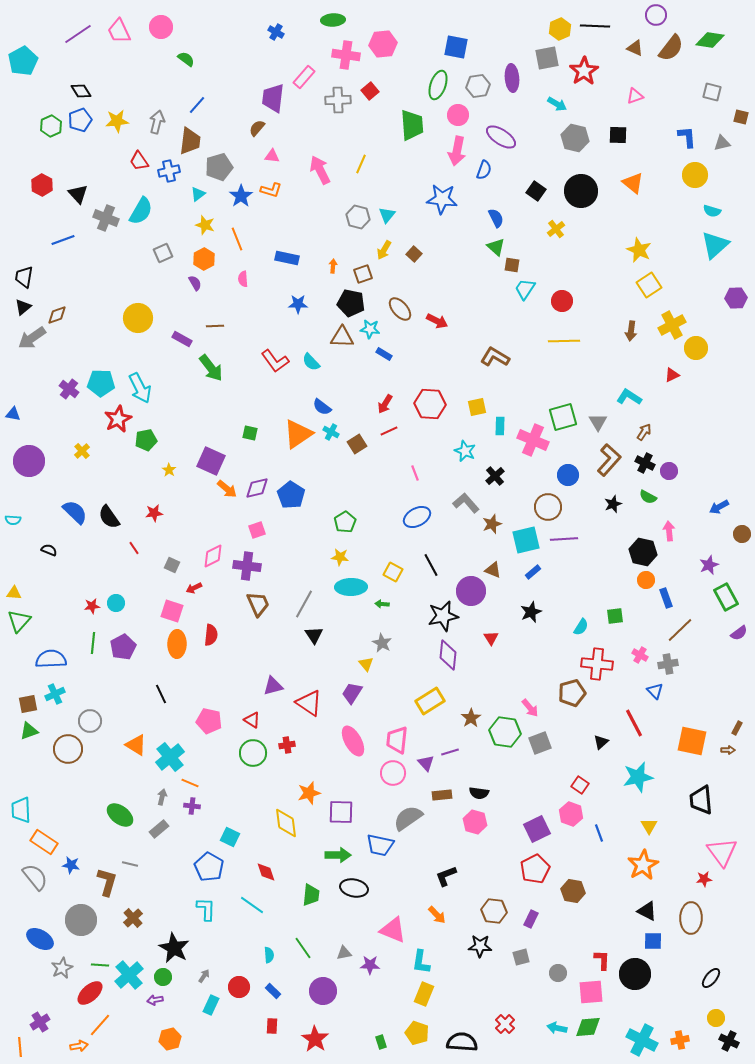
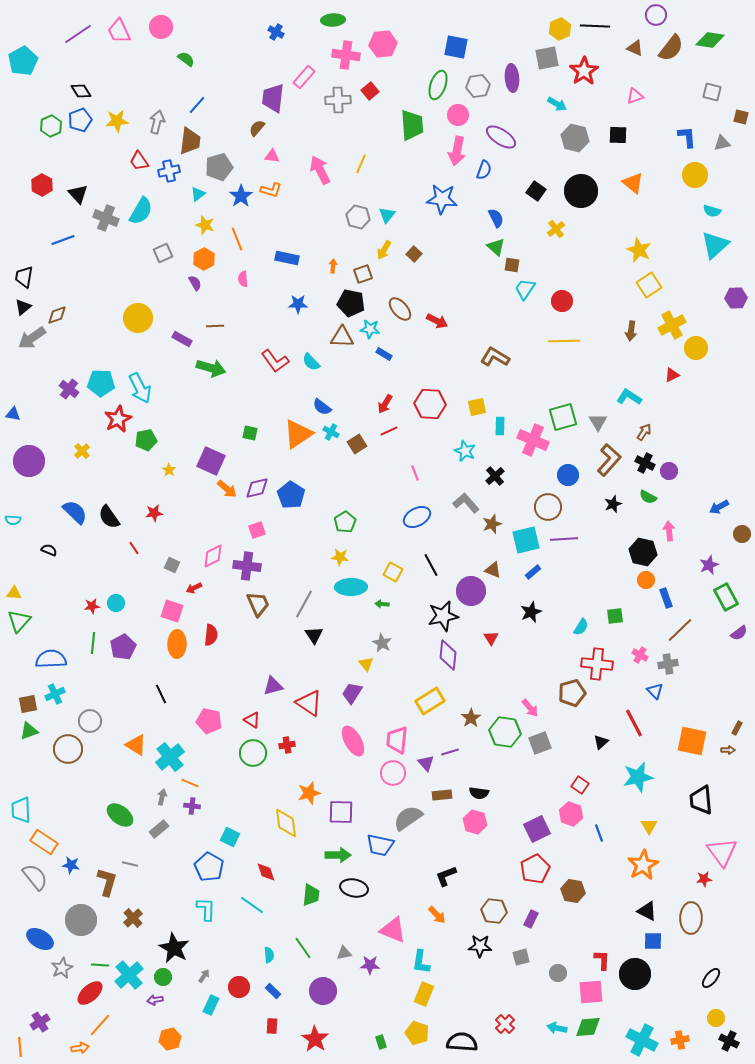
green arrow at (211, 368): rotated 36 degrees counterclockwise
orange arrow at (79, 1046): moved 1 px right, 2 px down
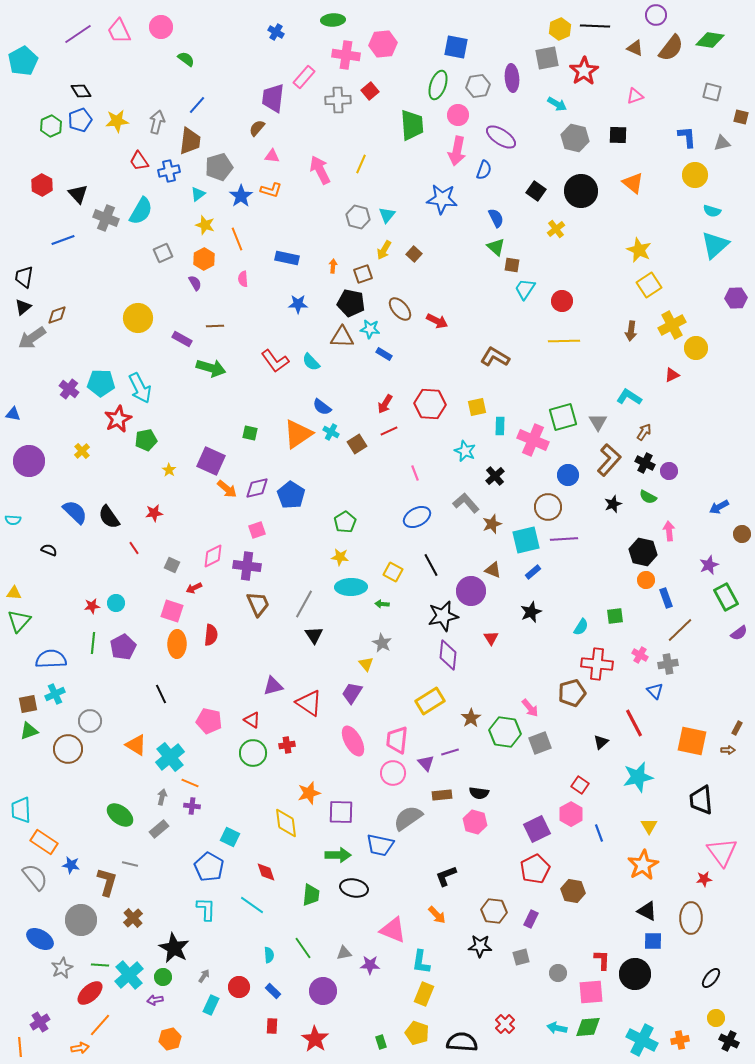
pink hexagon at (571, 814): rotated 10 degrees clockwise
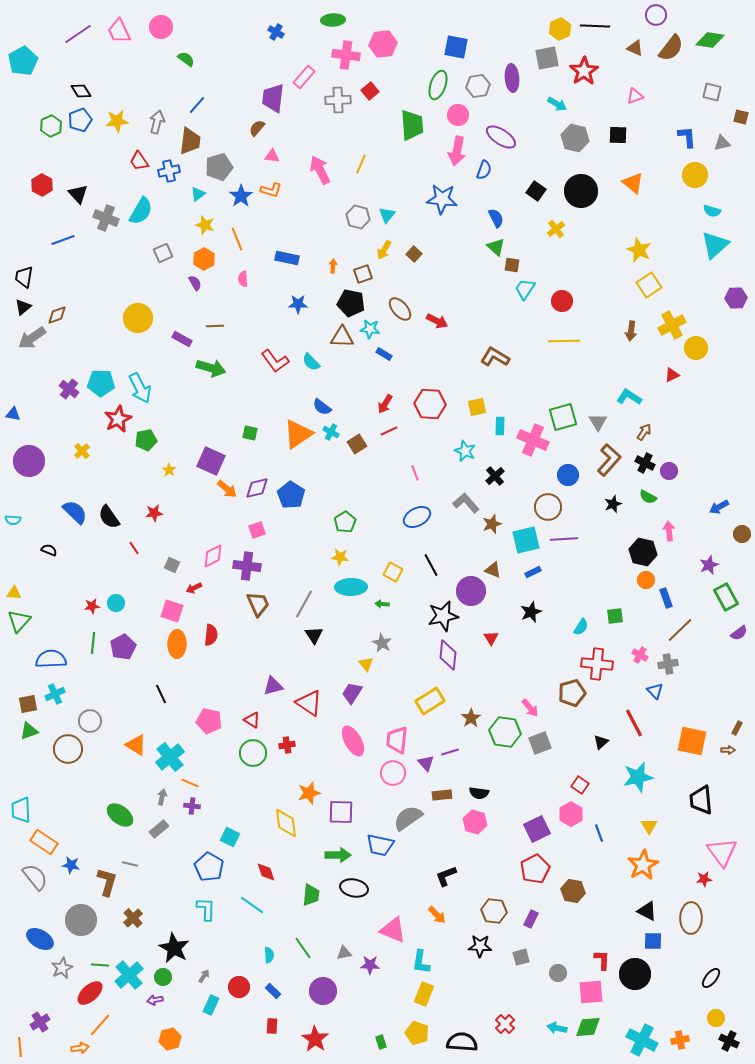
blue rectangle at (533, 572): rotated 14 degrees clockwise
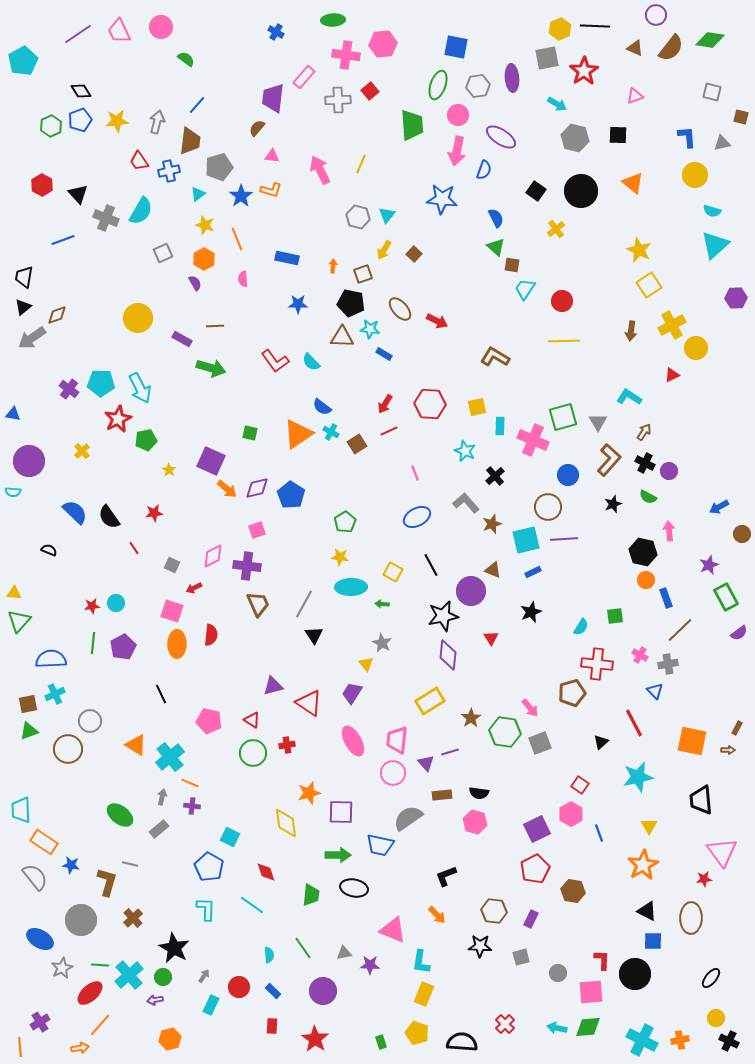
cyan semicircle at (13, 520): moved 28 px up
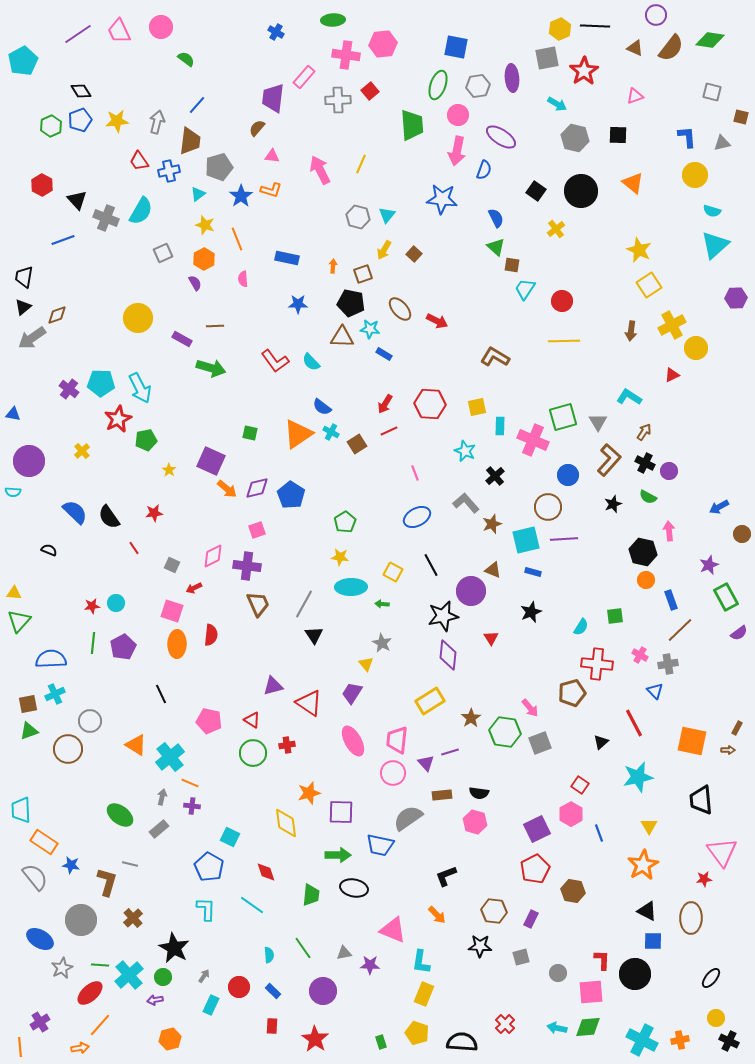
black triangle at (78, 194): moved 1 px left, 6 px down
blue rectangle at (533, 572): rotated 42 degrees clockwise
blue rectangle at (666, 598): moved 5 px right, 2 px down
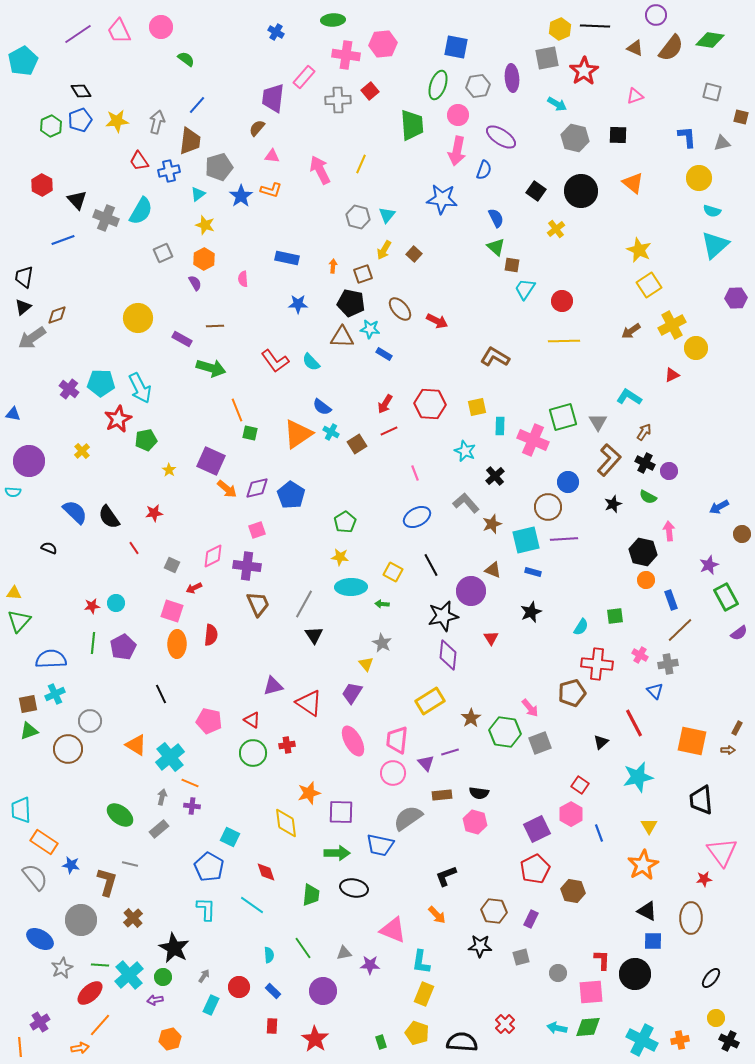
yellow circle at (695, 175): moved 4 px right, 3 px down
orange line at (237, 239): moved 171 px down
brown arrow at (631, 331): rotated 48 degrees clockwise
blue circle at (568, 475): moved 7 px down
black semicircle at (49, 550): moved 2 px up
green arrow at (338, 855): moved 1 px left, 2 px up
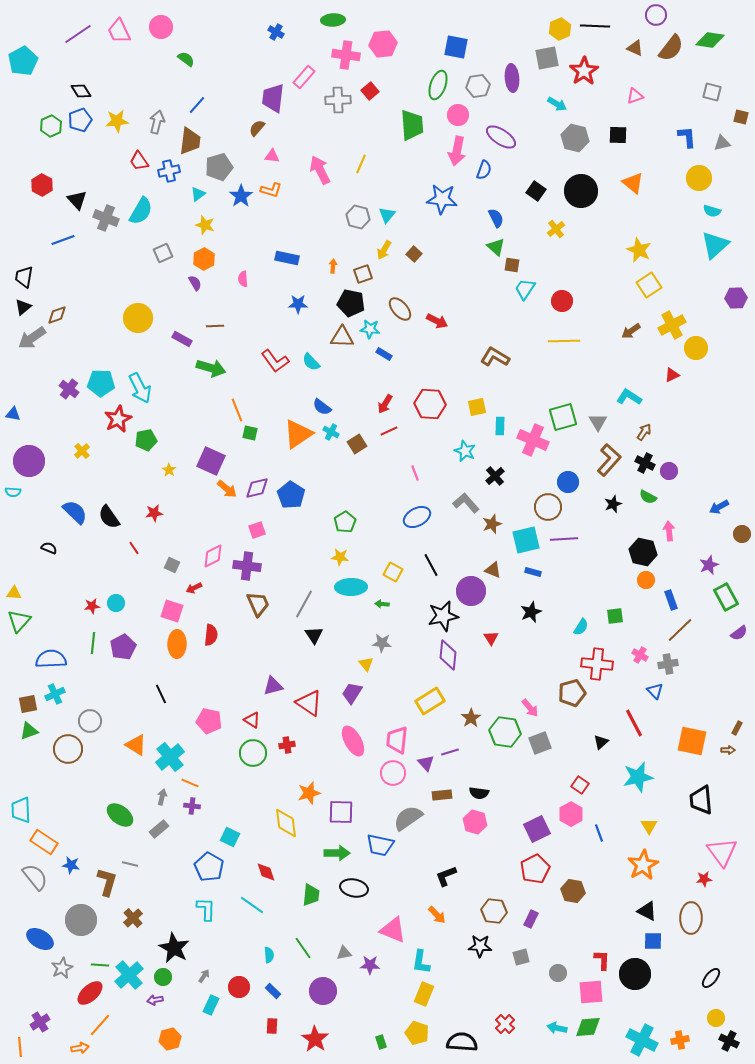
gray star at (382, 643): rotated 24 degrees counterclockwise
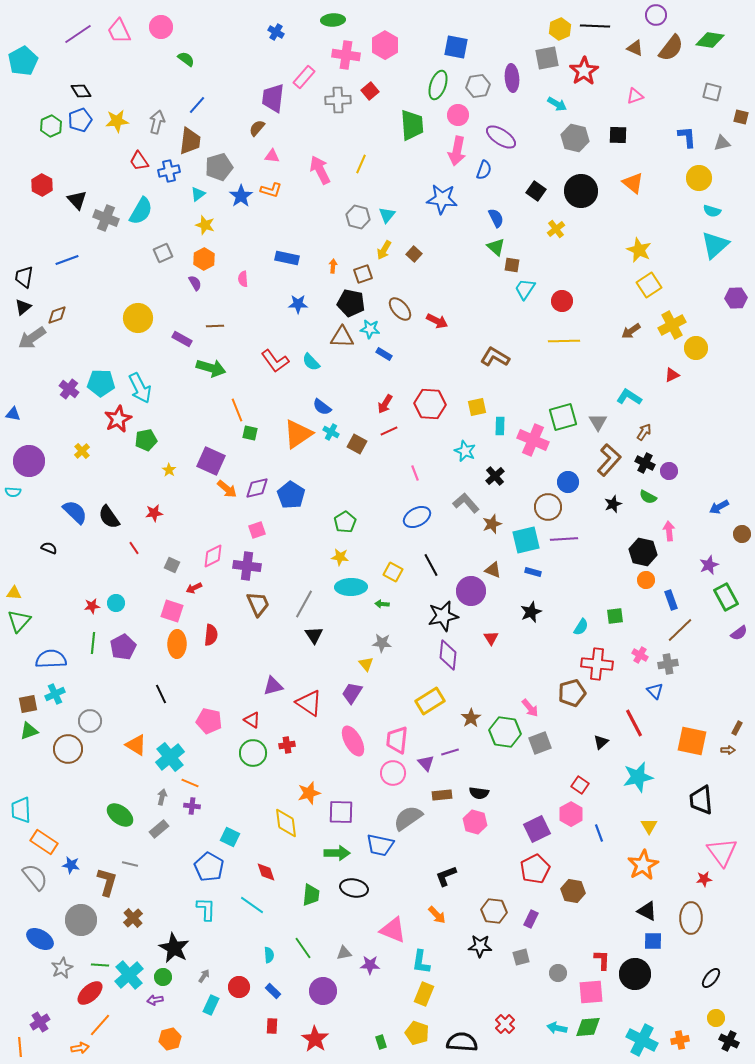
pink hexagon at (383, 44): moved 2 px right, 1 px down; rotated 24 degrees counterclockwise
blue line at (63, 240): moved 4 px right, 20 px down
brown square at (357, 444): rotated 30 degrees counterclockwise
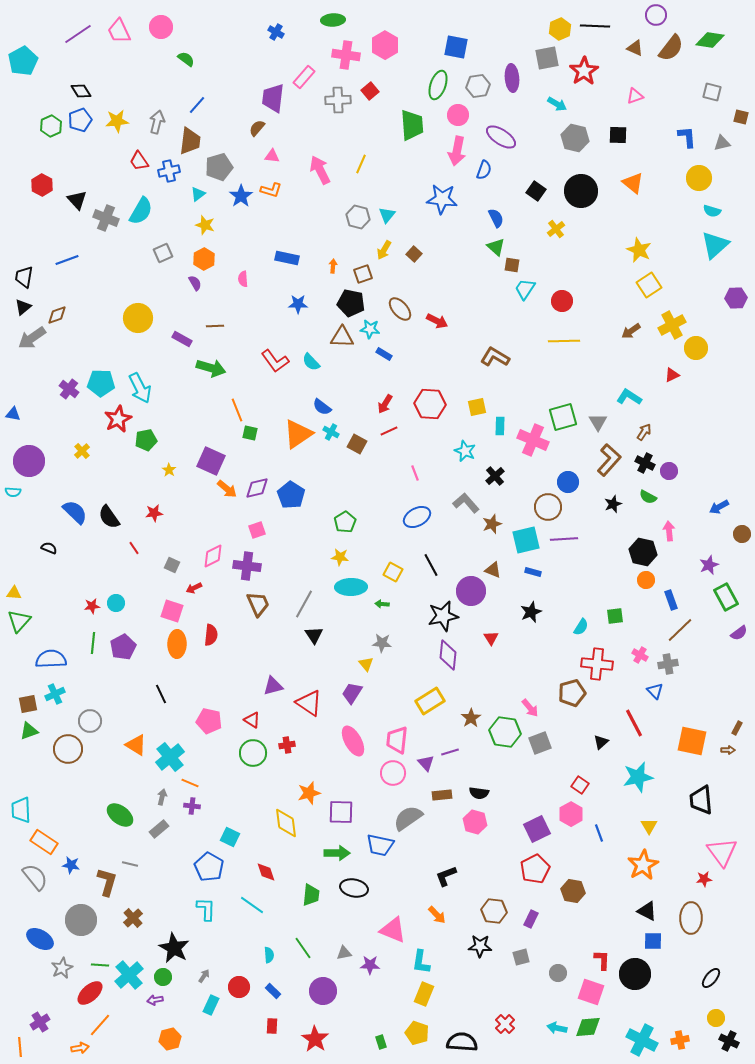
pink square at (591, 992): rotated 24 degrees clockwise
